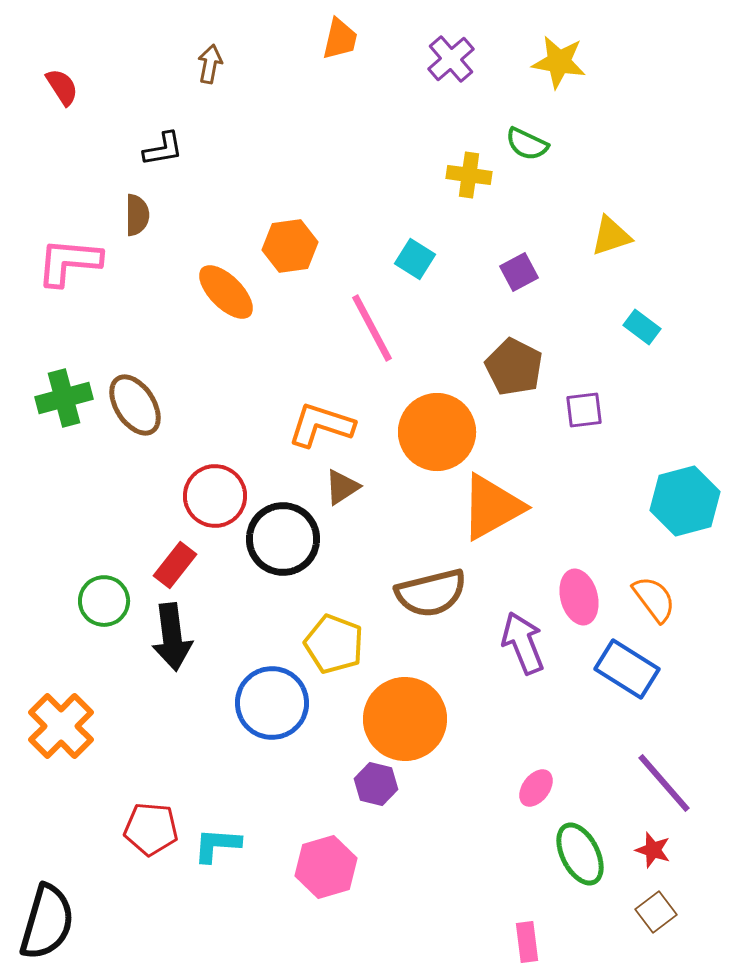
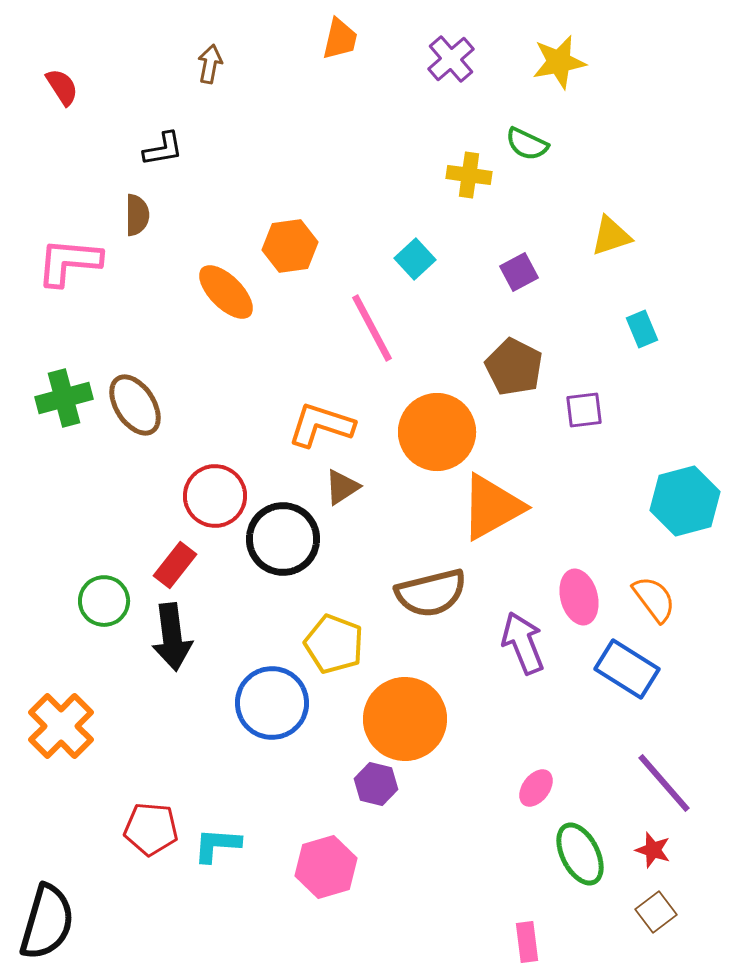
yellow star at (559, 62): rotated 20 degrees counterclockwise
cyan square at (415, 259): rotated 15 degrees clockwise
cyan rectangle at (642, 327): moved 2 px down; rotated 30 degrees clockwise
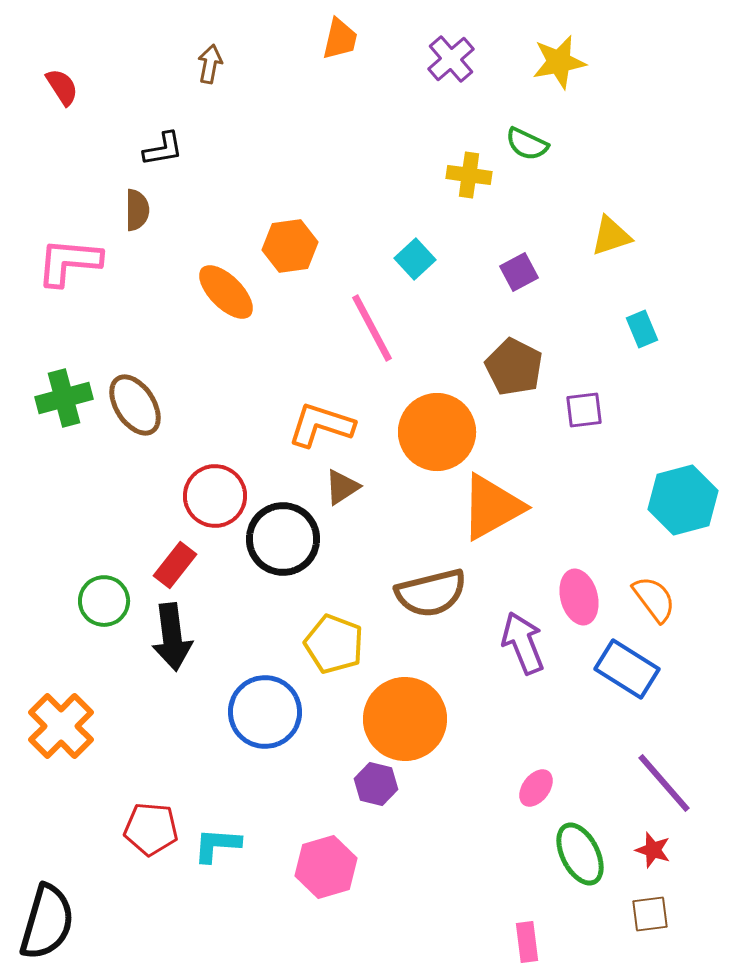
brown semicircle at (137, 215): moved 5 px up
cyan hexagon at (685, 501): moved 2 px left, 1 px up
blue circle at (272, 703): moved 7 px left, 9 px down
brown square at (656, 912): moved 6 px left, 2 px down; rotated 30 degrees clockwise
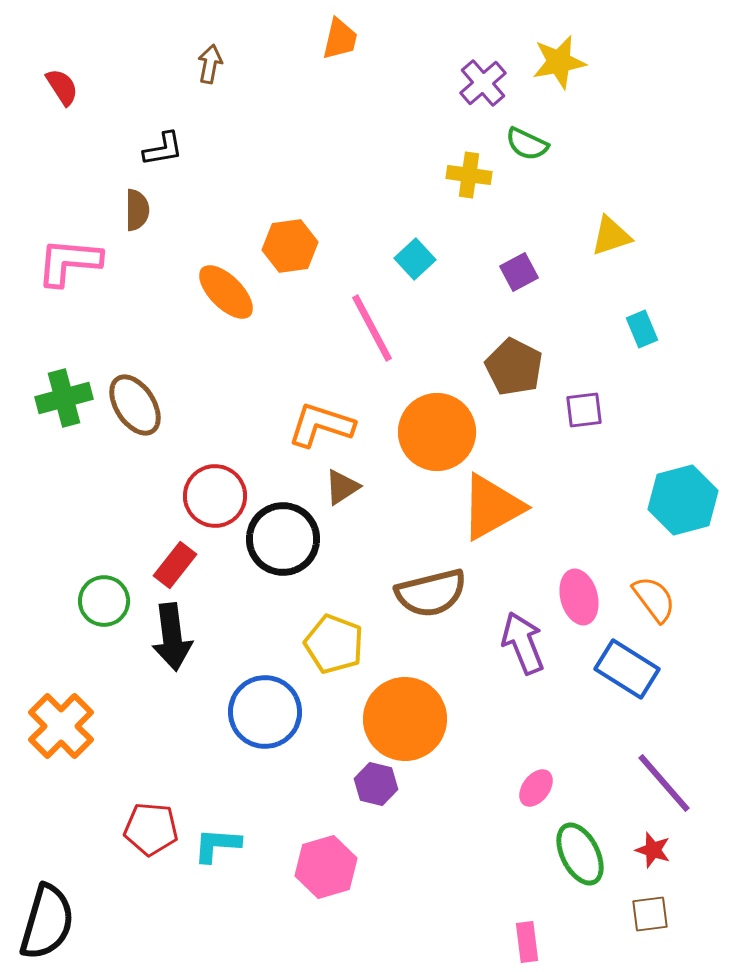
purple cross at (451, 59): moved 32 px right, 24 px down
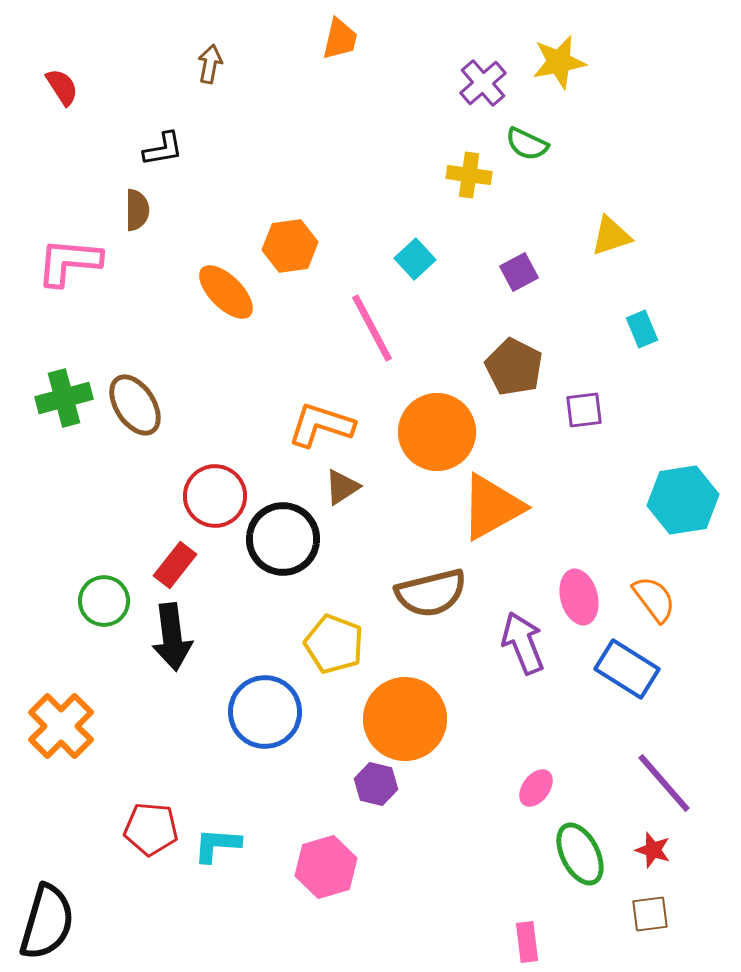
cyan hexagon at (683, 500): rotated 6 degrees clockwise
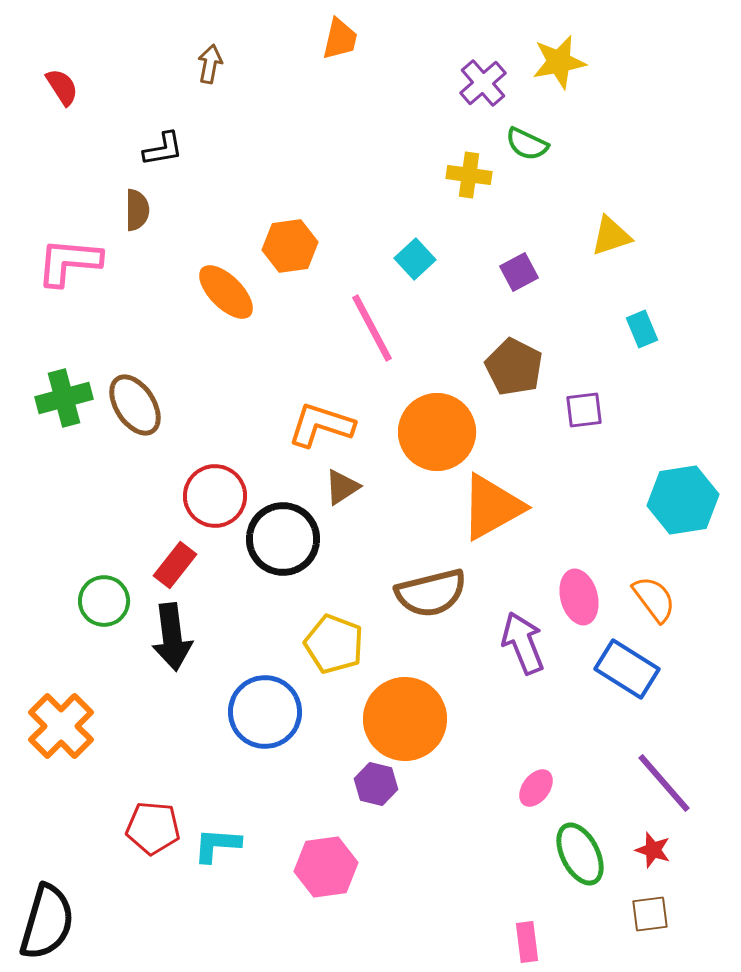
red pentagon at (151, 829): moved 2 px right, 1 px up
pink hexagon at (326, 867): rotated 8 degrees clockwise
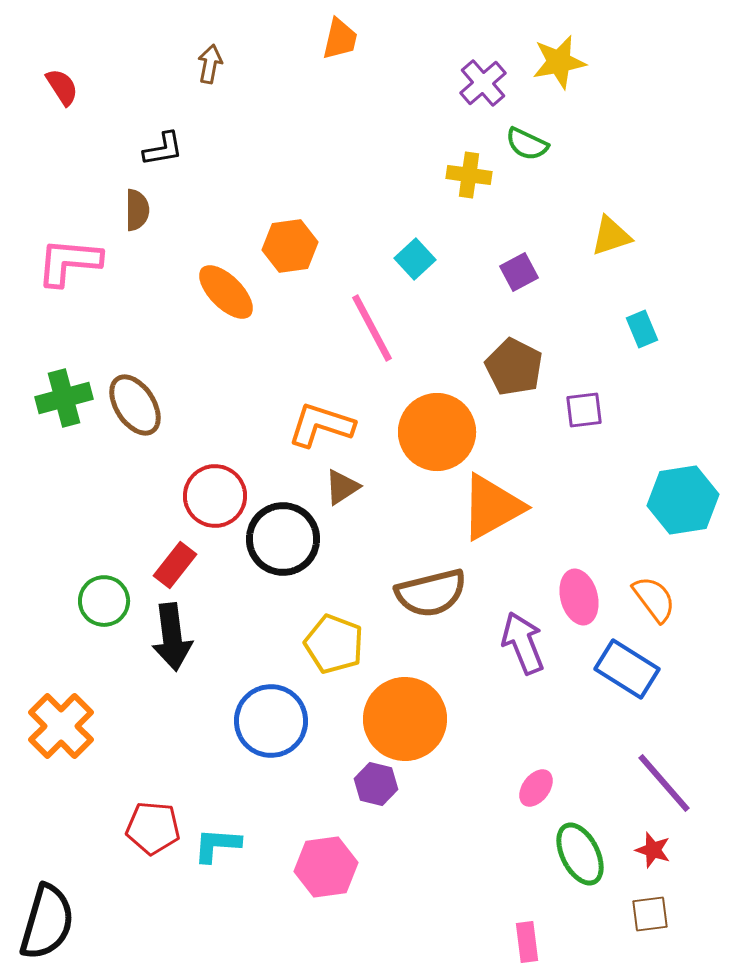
blue circle at (265, 712): moved 6 px right, 9 px down
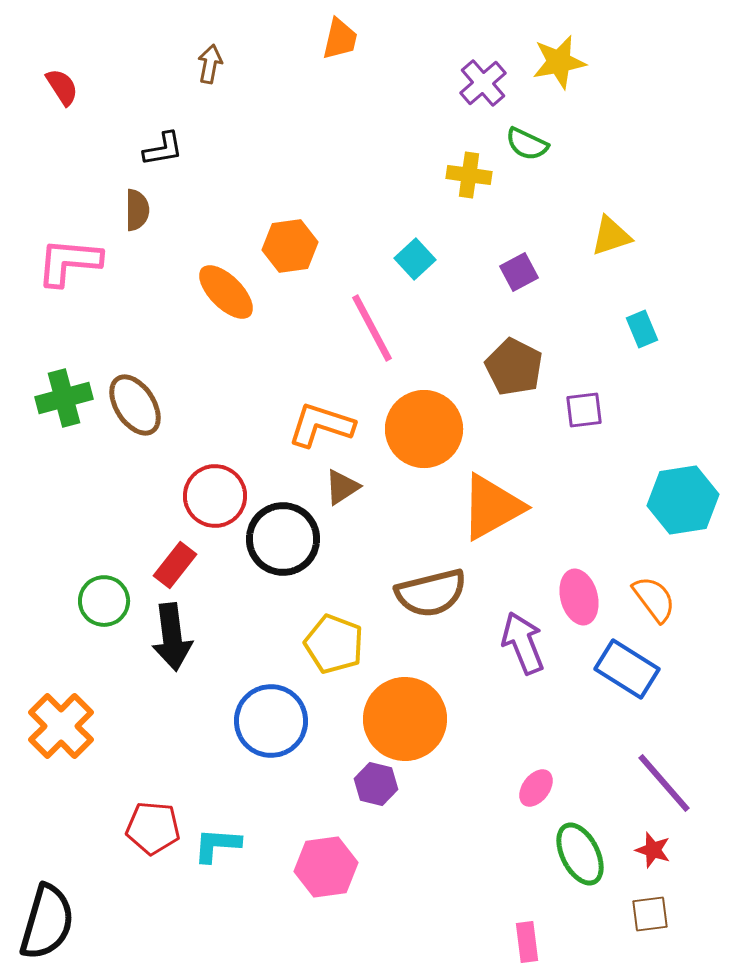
orange circle at (437, 432): moved 13 px left, 3 px up
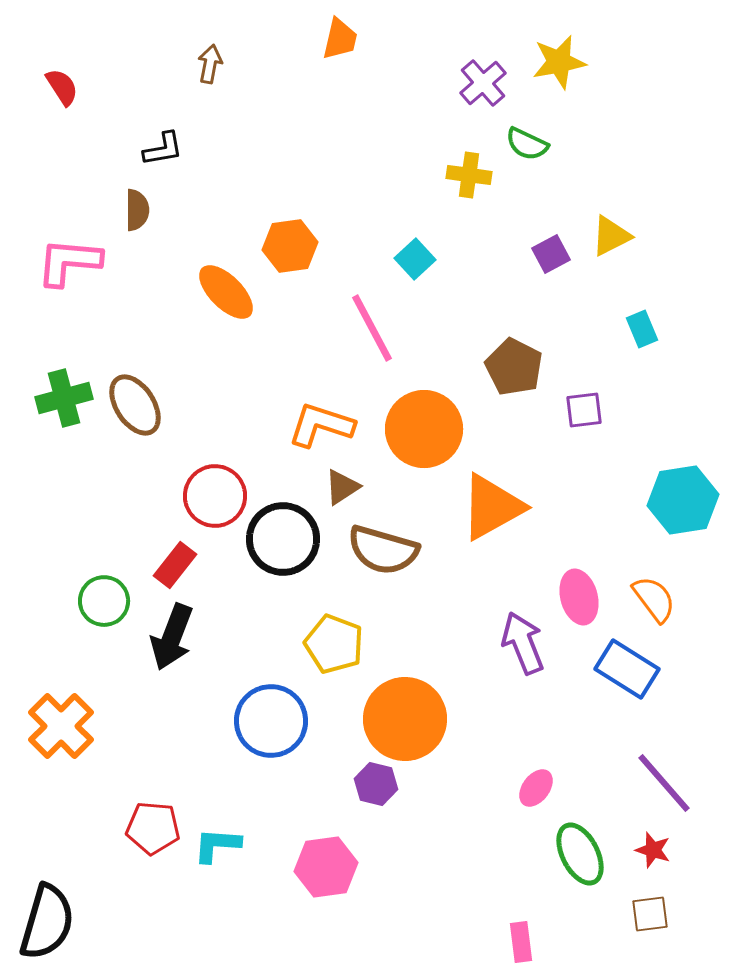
yellow triangle at (611, 236): rotated 9 degrees counterclockwise
purple square at (519, 272): moved 32 px right, 18 px up
brown semicircle at (431, 593): moved 48 px left, 43 px up; rotated 30 degrees clockwise
black arrow at (172, 637): rotated 28 degrees clockwise
pink rectangle at (527, 942): moved 6 px left
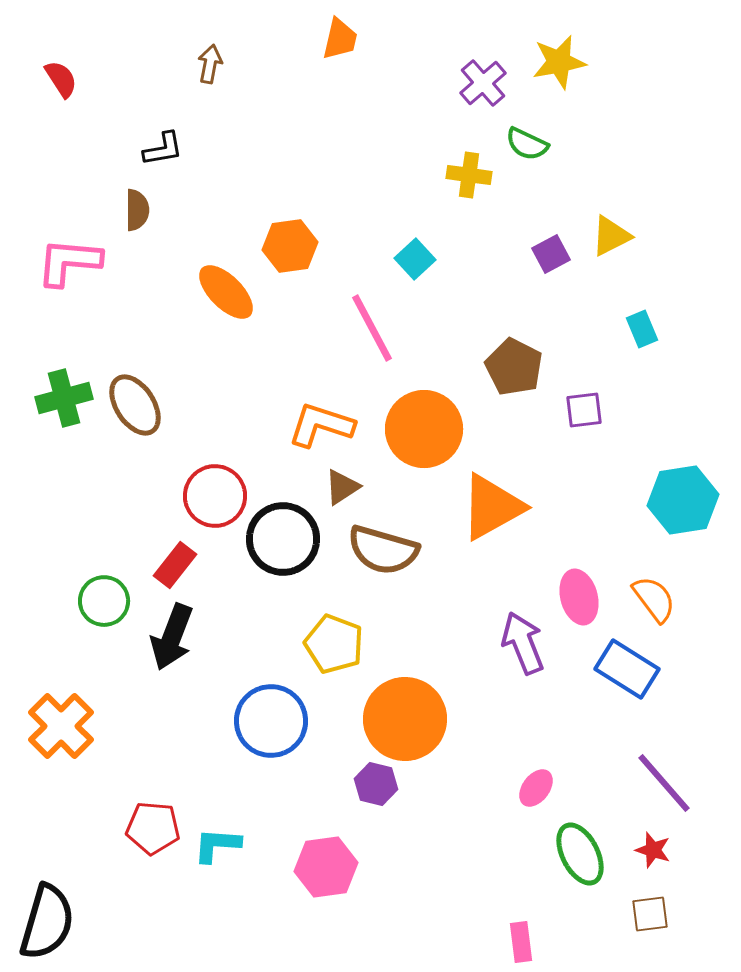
red semicircle at (62, 87): moved 1 px left, 8 px up
